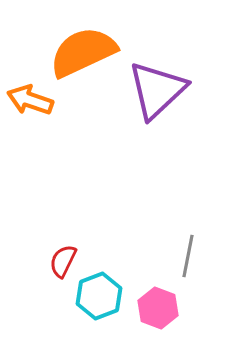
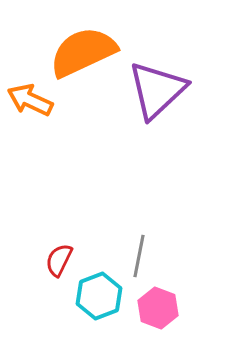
orange arrow: rotated 6 degrees clockwise
gray line: moved 49 px left
red semicircle: moved 4 px left, 1 px up
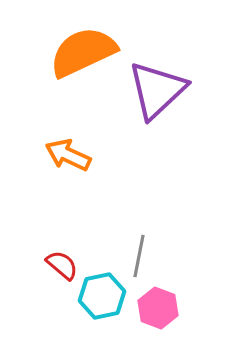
orange arrow: moved 38 px right, 55 px down
red semicircle: moved 3 px right, 5 px down; rotated 104 degrees clockwise
cyan hexagon: moved 3 px right; rotated 9 degrees clockwise
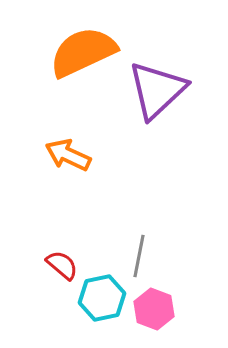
cyan hexagon: moved 2 px down
pink hexagon: moved 4 px left, 1 px down
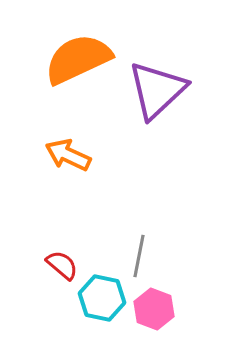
orange semicircle: moved 5 px left, 7 px down
cyan hexagon: rotated 24 degrees clockwise
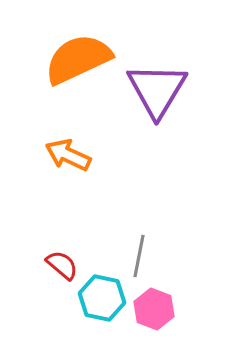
purple triangle: rotated 16 degrees counterclockwise
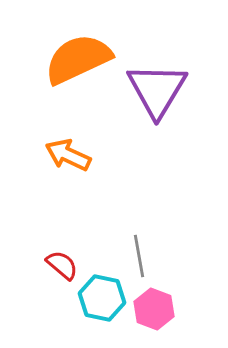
gray line: rotated 21 degrees counterclockwise
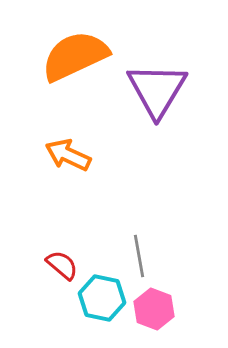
orange semicircle: moved 3 px left, 3 px up
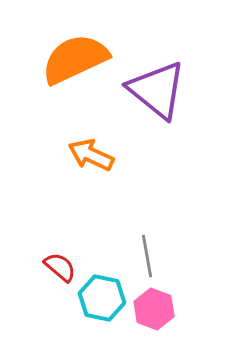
orange semicircle: moved 3 px down
purple triangle: rotated 22 degrees counterclockwise
orange arrow: moved 23 px right
gray line: moved 8 px right
red semicircle: moved 2 px left, 2 px down
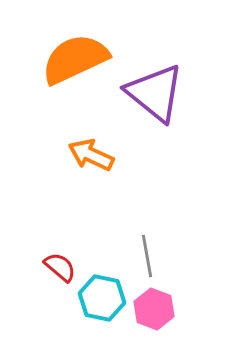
purple triangle: moved 2 px left, 3 px down
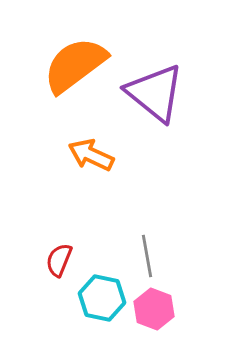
orange semicircle: moved 6 px down; rotated 12 degrees counterclockwise
red semicircle: moved 1 px left, 7 px up; rotated 108 degrees counterclockwise
